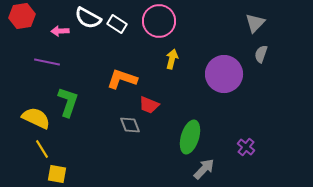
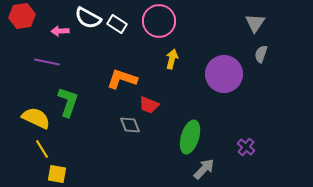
gray triangle: rotated 10 degrees counterclockwise
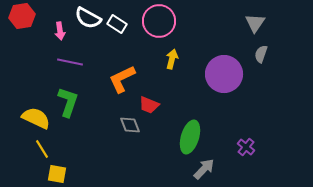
pink arrow: rotated 96 degrees counterclockwise
purple line: moved 23 px right
orange L-shape: rotated 44 degrees counterclockwise
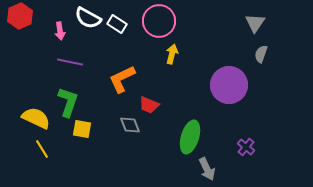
red hexagon: moved 2 px left; rotated 15 degrees counterclockwise
yellow arrow: moved 5 px up
purple circle: moved 5 px right, 11 px down
gray arrow: moved 3 px right; rotated 110 degrees clockwise
yellow square: moved 25 px right, 45 px up
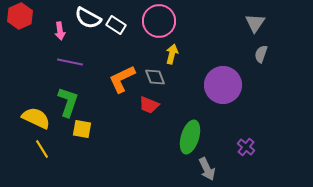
white rectangle: moved 1 px left, 1 px down
purple circle: moved 6 px left
gray diamond: moved 25 px right, 48 px up
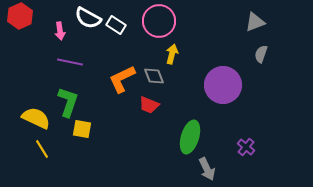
gray triangle: moved 1 px up; rotated 35 degrees clockwise
gray diamond: moved 1 px left, 1 px up
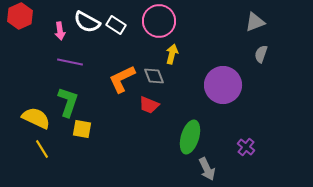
white semicircle: moved 1 px left, 4 px down
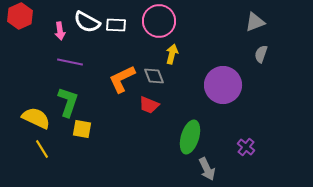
white rectangle: rotated 30 degrees counterclockwise
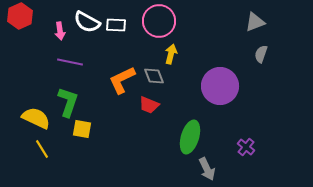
yellow arrow: moved 1 px left
orange L-shape: moved 1 px down
purple circle: moved 3 px left, 1 px down
